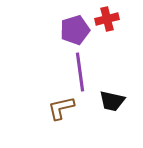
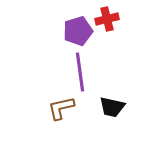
purple pentagon: moved 3 px right, 1 px down
black trapezoid: moved 6 px down
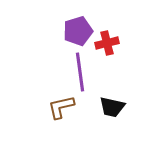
red cross: moved 24 px down
brown L-shape: moved 1 px up
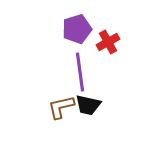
purple pentagon: moved 1 px left, 2 px up
red cross: moved 1 px right, 1 px up; rotated 15 degrees counterclockwise
black trapezoid: moved 24 px left, 2 px up
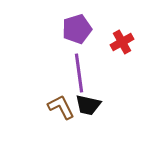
red cross: moved 14 px right
purple line: moved 1 px left, 1 px down
brown L-shape: rotated 76 degrees clockwise
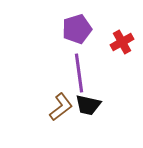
brown L-shape: rotated 80 degrees clockwise
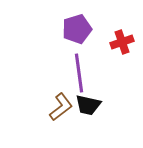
red cross: rotated 10 degrees clockwise
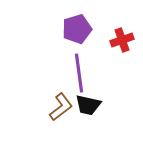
red cross: moved 2 px up
